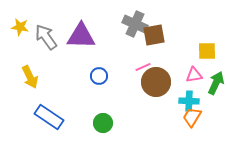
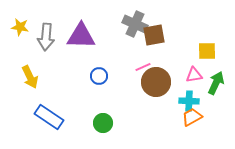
gray arrow: rotated 140 degrees counterclockwise
orange trapezoid: rotated 30 degrees clockwise
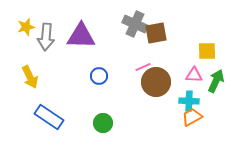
yellow star: moved 6 px right; rotated 24 degrees counterclockwise
brown square: moved 2 px right, 2 px up
pink triangle: rotated 12 degrees clockwise
green arrow: moved 2 px up
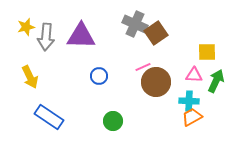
brown square: rotated 25 degrees counterclockwise
yellow square: moved 1 px down
green circle: moved 10 px right, 2 px up
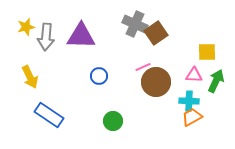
blue rectangle: moved 2 px up
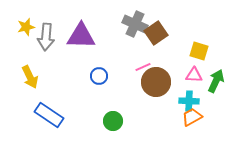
yellow square: moved 8 px left, 1 px up; rotated 18 degrees clockwise
